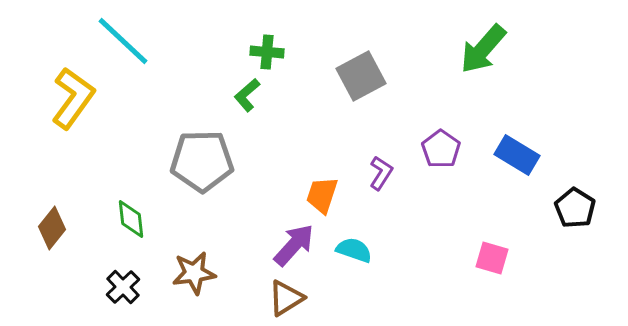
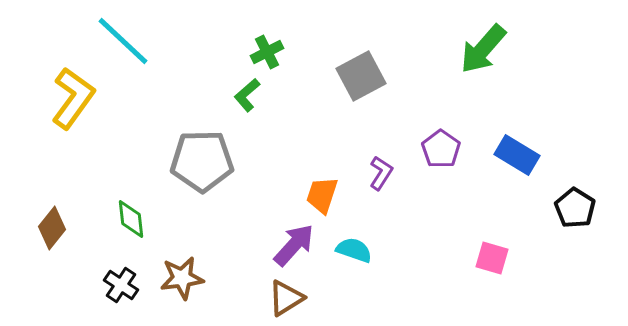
green cross: rotated 32 degrees counterclockwise
brown star: moved 12 px left, 5 px down
black cross: moved 2 px left, 2 px up; rotated 12 degrees counterclockwise
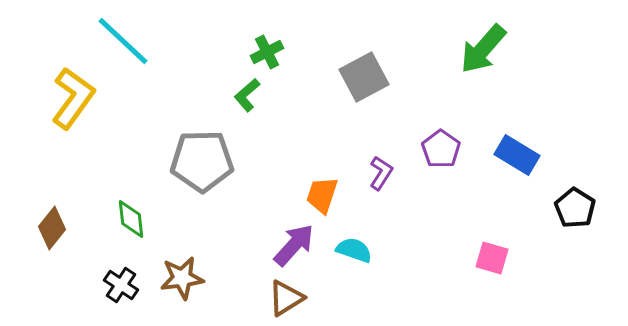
gray square: moved 3 px right, 1 px down
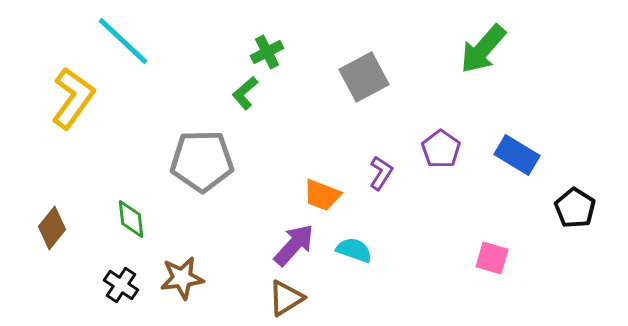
green L-shape: moved 2 px left, 2 px up
orange trapezoid: rotated 87 degrees counterclockwise
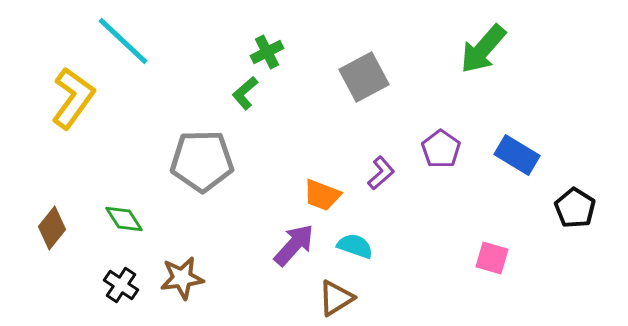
purple L-shape: rotated 16 degrees clockwise
green diamond: moved 7 px left; rotated 27 degrees counterclockwise
cyan semicircle: moved 1 px right, 4 px up
brown triangle: moved 50 px right
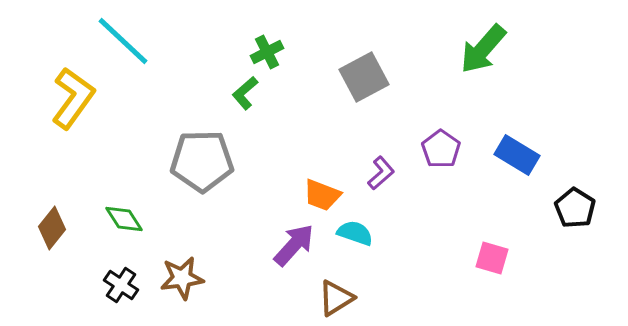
cyan semicircle: moved 13 px up
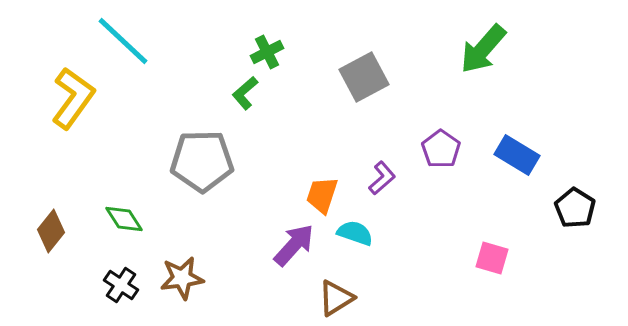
purple L-shape: moved 1 px right, 5 px down
orange trapezoid: rotated 87 degrees clockwise
brown diamond: moved 1 px left, 3 px down
